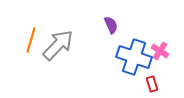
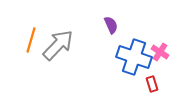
pink cross: moved 1 px down
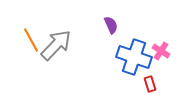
orange line: rotated 45 degrees counterclockwise
gray arrow: moved 2 px left
pink cross: moved 1 px right, 1 px up
red rectangle: moved 2 px left
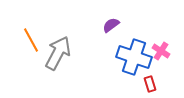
purple semicircle: rotated 102 degrees counterclockwise
gray arrow: moved 2 px right, 8 px down; rotated 16 degrees counterclockwise
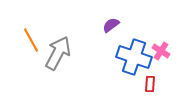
red rectangle: rotated 21 degrees clockwise
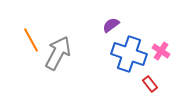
blue cross: moved 5 px left, 3 px up
red rectangle: rotated 42 degrees counterclockwise
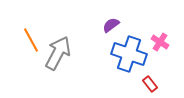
pink cross: moved 1 px left, 9 px up
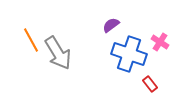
gray arrow: rotated 120 degrees clockwise
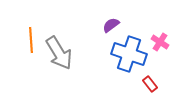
orange line: rotated 25 degrees clockwise
gray arrow: moved 1 px right
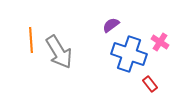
gray arrow: moved 1 px up
